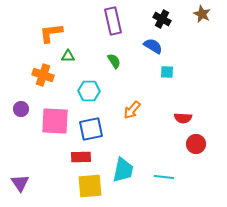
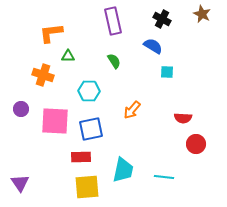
yellow square: moved 3 px left, 1 px down
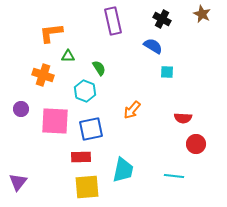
green semicircle: moved 15 px left, 7 px down
cyan hexagon: moved 4 px left; rotated 20 degrees clockwise
cyan line: moved 10 px right, 1 px up
purple triangle: moved 2 px left, 1 px up; rotated 12 degrees clockwise
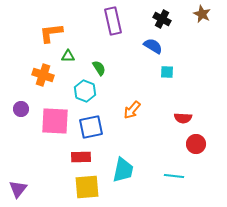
blue square: moved 2 px up
purple triangle: moved 7 px down
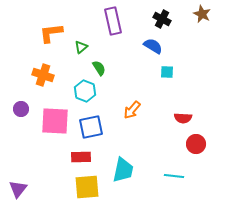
green triangle: moved 13 px right, 9 px up; rotated 40 degrees counterclockwise
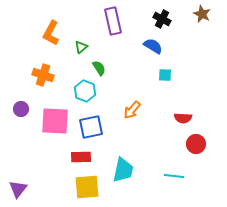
orange L-shape: rotated 55 degrees counterclockwise
cyan square: moved 2 px left, 3 px down
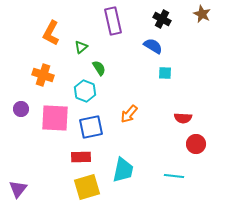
cyan square: moved 2 px up
orange arrow: moved 3 px left, 4 px down
pink square: moved 3 px up
yellow square: rotated 12 degrees counterclockwise
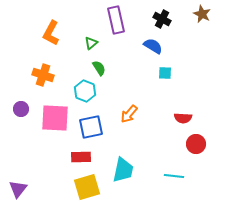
purple rectangle: moved 3 px right, 1 px up
green triangle: moved 10 px right, 4 px up
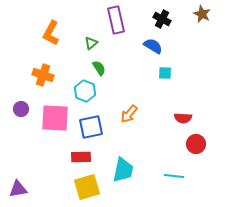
purple triangle: rotated 42 degrees clockwise
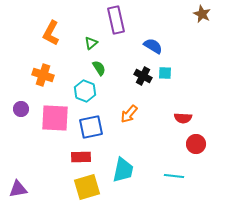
black cross: moved 19 px left, 57 px down
